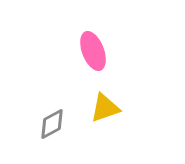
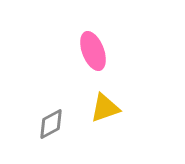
gray diamond: moved 1 px left
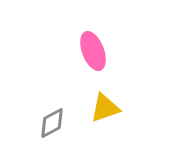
gray diamond: moved 1 px right, 1 px up
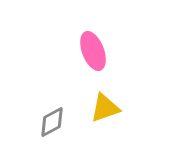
gray diamond: moved 1 px up
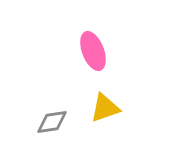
gray diamond: rotated 20 degrees clockwise
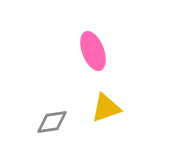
yellow triangle: moved 1 px right
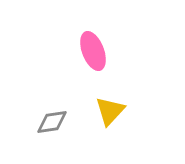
yellow triangle: moved 4 px right, 3 px down; rotated 28 degrees counterclockwise
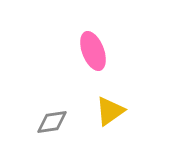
yellow triangle: rotated 12 degrees clockwise
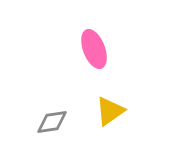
pink ellipse: moved 1 px right, 2 px up
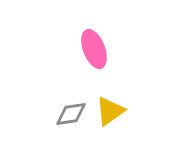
gray diamond: moved 19 px right, 8 px up
